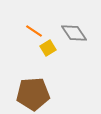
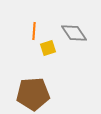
orange line: rotated 60 degrees clockwise
yellow square: rotated 14 degrees clockwise
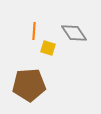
yellow square: rotated 35 degrees clockwise
brown pentagon: moved 4 px left, 9 px up
